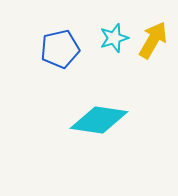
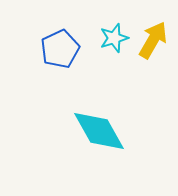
blue pentagon: rotated 12 degrees counterclockwise
cyan diamond: moved 11 px down; rotated 52 degrees clockwise
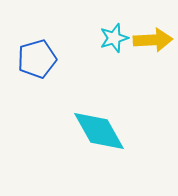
yellow arrow: rotated 57 degrees clockwise
blue pentagon: moved 23 px left, 10 px down; rotated 9 degrees clockwise
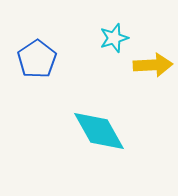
yellow arrow: moved 25 px down
blue pentagon: rotated 18 degrees counterclockwise
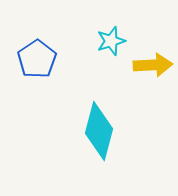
cyan star: moved 3 px left, 3 px down
cyan diamond: rotated 44 degrees clockwise
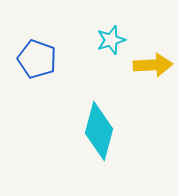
cyan star: moved 1 px up
blue pentagon: rotated 18 degrees counterclockwise
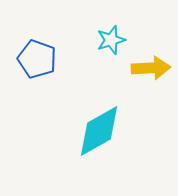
yellow arrow: moved 2 px left, 3 px down
cyan diamond: rotated 46 degrees clockwise
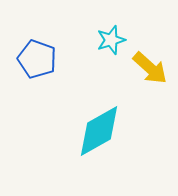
yellow arrow: moved 1 px left; rotated 45 degrees clockwise
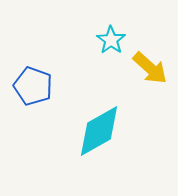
cyan star: rotated 20 degrees counterclockwise
blue pentagon: moved 4 px left, 27 px down
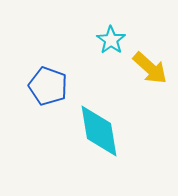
blue pentagon: moved 15 px right
cyan diamond: rotated 70 degrees counterclockwise
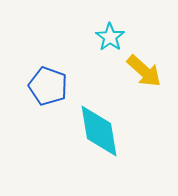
cyan star: moved 1 px left, 3 px up
yellow arrow: moved 6 px left, 3 px down
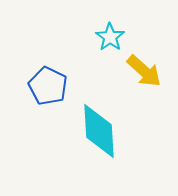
blue pentagon: rotated 6 degrees clockwise
cyan diamond: rotated 6 degrees clockwise
